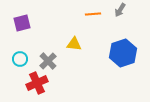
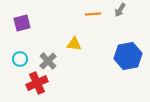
blue hexagon: moved 5 px right, 3 px down; rotated 8 degrees clockwise
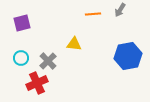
cyan circle: moved 1 px right, 1 px up
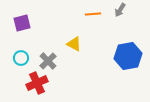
yellow triangle: rotated 21 degrees clockwise
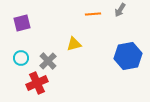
yellow triangle: rotated 42 degrees counterclockwise
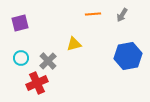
gray arrow: moved 2 px right, 5 px down
purple square: moved 2 px left
